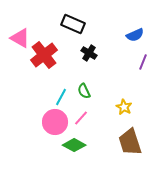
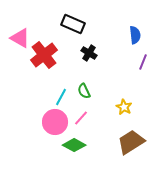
blue semicircle: rotated 72 degrees counterclockwise
brown trapezoid: moved 1 px right; rotated 76 degrees clockwise
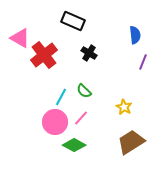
black rectangle: moved 3 px up
green semicircle: rotated 21 degrees counterclockwise
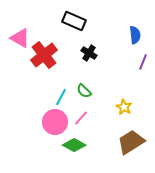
black rectangle: moved 1 px right
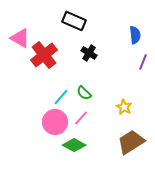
green semicircle: moved 2 px down
cyan line: rotated 12 degrees clockwise
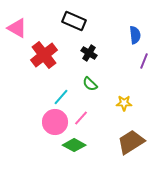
pink triangle: moved 3 px left, 10 px up
purple line: moved 1 px right, 1 px up
green semicircle: moved 6 px right, 9 px up
yellow star: moved 4 px up; rotated 28 degrees counterclockwise
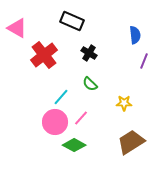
black rectangle: moved 2 px left
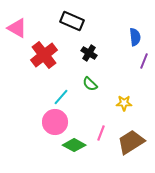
blue semicircle: moved 2 px down
pink line: moved 20 px right, 15 px down; rotated 21 degrees counterclockwise
